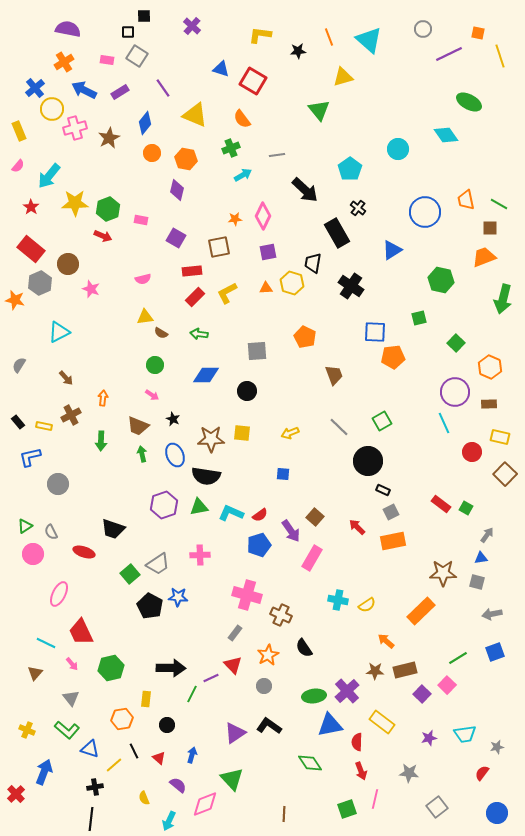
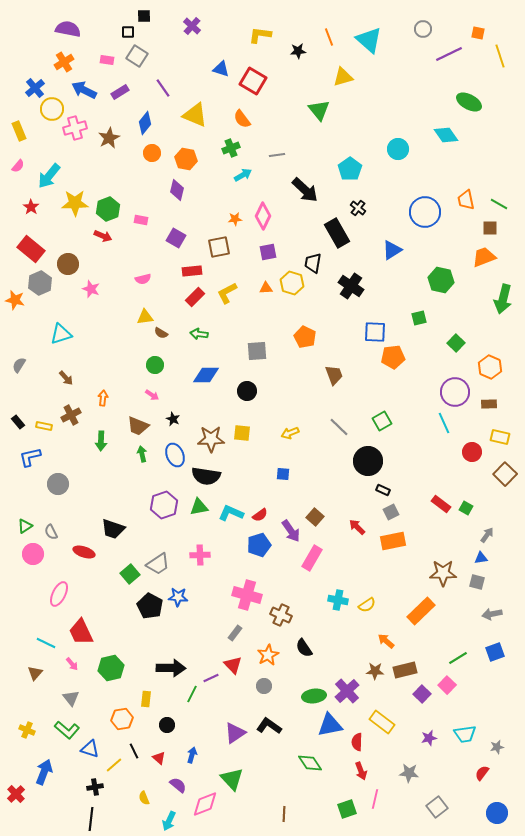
cyan triangle at (59, 332): moved 2 px right, 2 px down; rotated 10 degrees clockwise
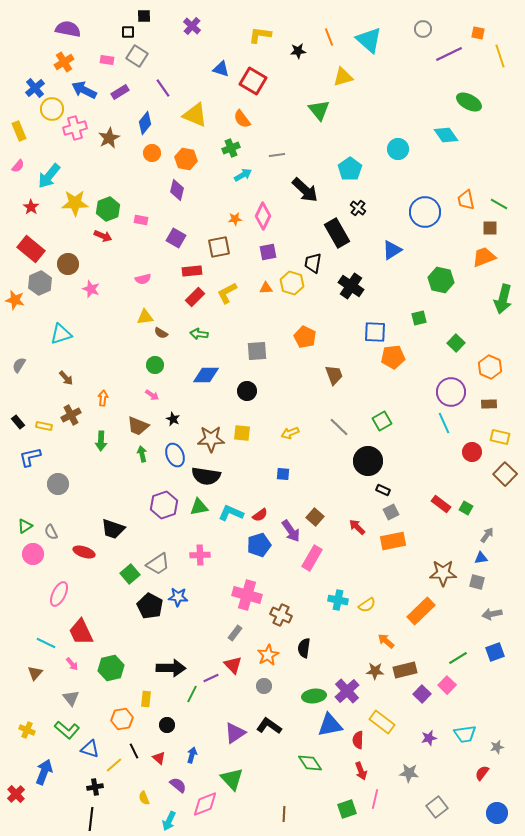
purple circle at (455, 392): moved 4 px left
black semicircle at (304, 648): rotated 42 degrees clockwise
red semicircle at (357, 742): moved 1 px right, 2 px up
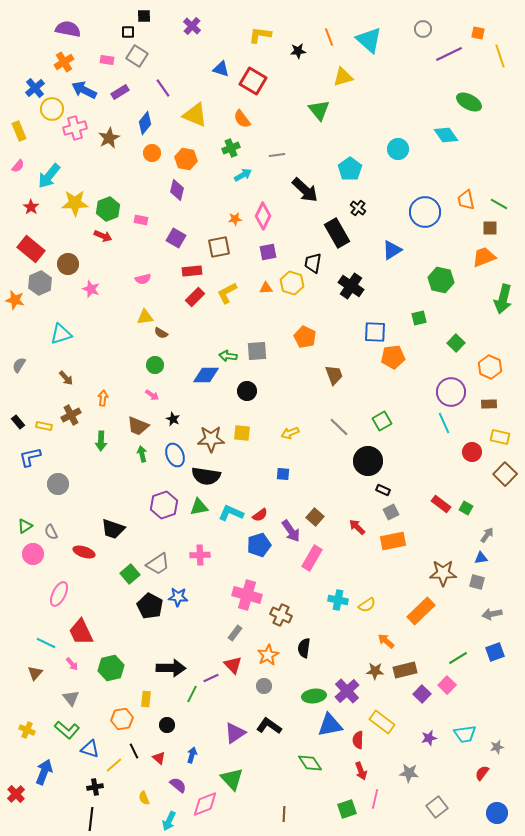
green arrow at (199, 334): moved 29 px right, 22 px down
